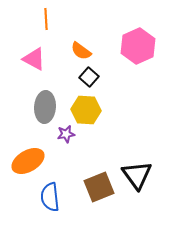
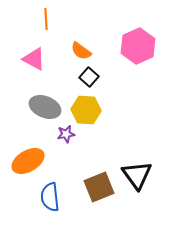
gray ellipse: rotated 72 degrees counterclockwise
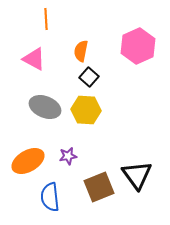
orange semicircle: rotated 65 degrees clockwise
purple star: moved 2 px right, 22 px down
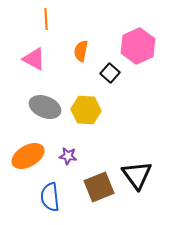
black square: moved 21 px right, 4 px up
purple star: rotated 18 degrees clockwise
orange ellipse: moved 5 px up
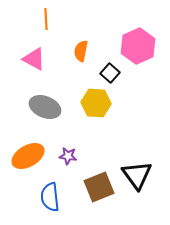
yellow hexagon: moved 10 px right, 7 px up
